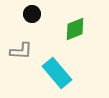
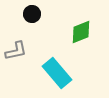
green diamond: moved 6 px right, 3 px down
gray L-shape: moved 5 px left; rotated 15 degrees counterclockwise
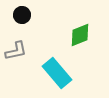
black circle: moved 10 px left, 1 px down
green diamond: moved 1 px left, 3 px down
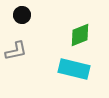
cyan rectangle: moved 17 px right, 4 px up; rotated 36 degrees counterclockwise
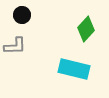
green diamond: moved 6 px right, 6 px up; rotated 25 degrees counterclockwise
gray L-shape: moved 1 px left, 5 px up; rotated 10 degrees clockwise
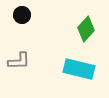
gray L-shape: moved 4 px right, 15 px down
cyan rectangle: moved 5 px right
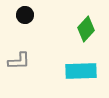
black circle: moved 3 px right
cyan rectangle: moved 2 px right, 2 px down; rotated 16 degrees counterclockwise
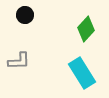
cyan rectangle: moved 1 px right, 2 px down; rotated 60 degrees clockwise
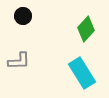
black circle: moved 2 px left, 1 px down
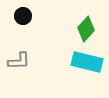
cyan rectangle: moved 5 px right, 11 px up; rotated 44 degrees counterclockwise
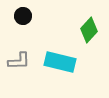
green diamond: moved 3 px right, 1 px down
cyan rectangle: moved 27 px left
